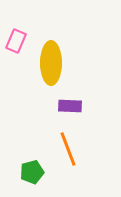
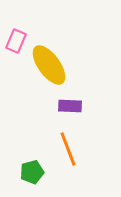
yellow ellipse: moved 2 px left, 2 px down; rotated 36 degrees counterclockwise
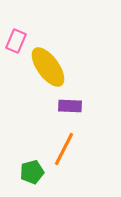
yellow ellipse: moved 1 px left, 2 px down
orange line: moved 4 px left; rotated 48 degrees clockwise
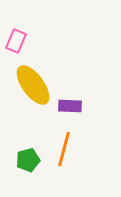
yellow ellipse: moved 15 px left, 18 px down
orange line: rotated 12 degrees counterclockwise
green pentagon: moved 4 px left, 12 px up
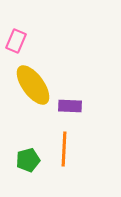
orange line: rotated 12 degrees counterclockwise
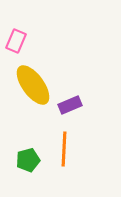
purple rectangle: moved 1 px up; rotated 25 degrees counterclockwise
